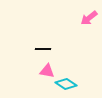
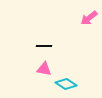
black line: moved 1 px right, 3 px up
pink triangle: moved 3 px left, 2 px up
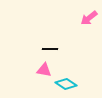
black line: moved 6 px right, 3 px down
pink triangle: moved 1 px down
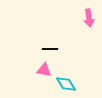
pink arrow: rotated 60 degrees counterclockwise
cyan diamond: rotated 25 degrees clockwise
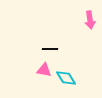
pink arrow: moved 1 px right, 2 px down
cyan diamond: moved 6 px up
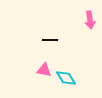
black line: moved 9 px up
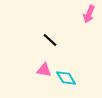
pink arrow: moved 1 px left, 6 px up; rotated 30 degrees clockwise
black line: rotated 42 degrees clockwise
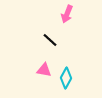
pink arrow: moved 22 px left
cyan diamond: rotated 60 degrees clockwise
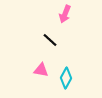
pink arrow: moved 2 px left
pink triangle: moved 3 px left
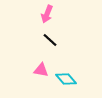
pink arrow: moved 18 px left
cyan diamond: moved 1 px down; rotated 70 degrees counterclockwise
